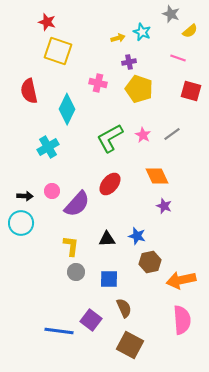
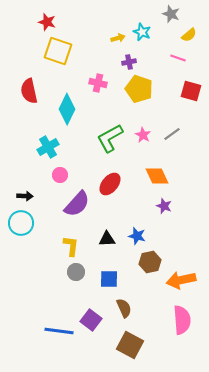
yellow semicircle: moved 1 px left, 4 px down
pink circle: moved 8 px right, 16 px up
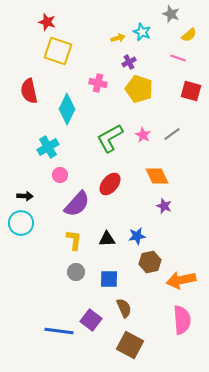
purple cross: rotated 16 degrees counterclockwise
blue star: rotated 24 degrees counterclockwise
yellow L-shape: moved 3 px right, 6 px up
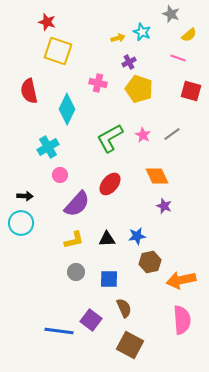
yellow L-shape: rotated 70 degrees clockwise
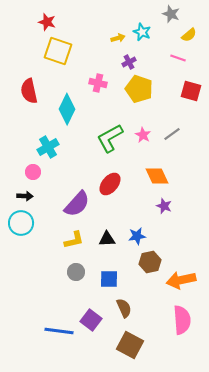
pink circle: moved 27 px left, 3 px up
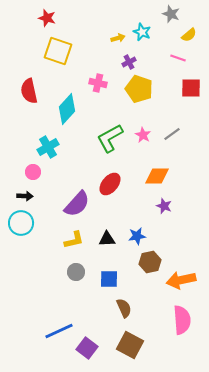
red star: moved 4 px up
red square: moved 3 px up; rotated 15 degrees counterclockwise
cyan diamond: rotated 16 degrees clockwise
orange diamond: rotated 65 degrees counterclockwise
purple square: moved 4 px left, 28 px down
blue line: rotated 32 degrees counterclockwise
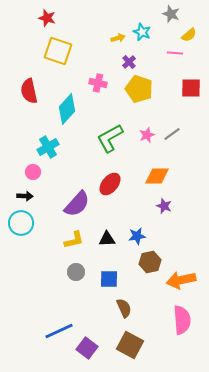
pink line: moved 3 px left, 5 px up; rotated 14 degrees counterclockwise
purple cross: rotated 16 degrees counterclockwise
pink star: moved 4 px right; rotated 21 degrees clockwise
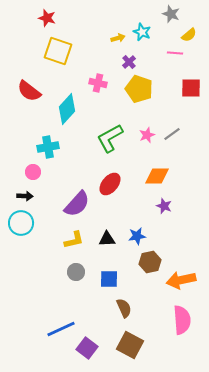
red semicircle: rotated 40 degrees counterclockwise
cyan cross: rotated 20 degrees clockwise
blue line: moved 2 px right, 2 px up
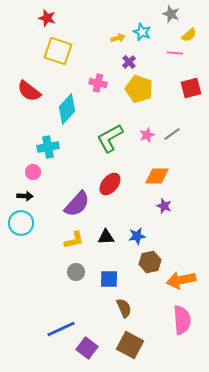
red square: rotated 15 degrees counterclockwise
black triangle: moved 1 px left, 2 px up
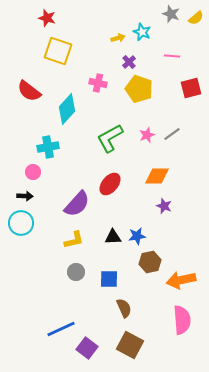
yellow semicircle: moved 7 px right, 17 px up
pink line: moved 3 px left, 3 px down
black triangle: moved 7 px right
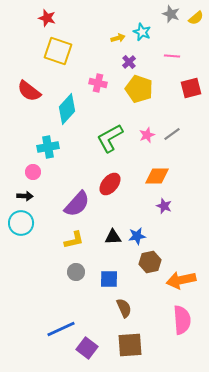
brown square: rotated 32 degrees counterclockwise
